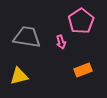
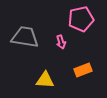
pink pentagon: moved 2 px up; rotated 20 degrees clockwise
gray trapezoid: moved 2 px left
yellow triangle: moved 26 px right, 4 px down; rotated 18 degrees clockwise
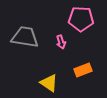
pink pentagon: rotated 15 degrees clockwise
yellow triangle: moved 4 px right, 3 px down; rotated 30 degrees clockwise
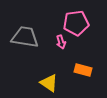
pink pentagon: moved 5 px left, 4 px down; rotated 10 degrees counterclockwise
orange rectangle: rotated 36 degrees clockwise
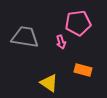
pink pentagon: moved 2 px right
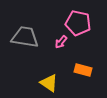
pink pentagon: rotated 20 degrees clockwise
pink arrow: rotated 56 degrees clockwise
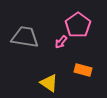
pink pentagon: moved 2 px down; rotated 25 degrees clockwise
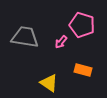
pink pentagon: moved 4 px right; rotated 20 degrees counterclockwise
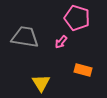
pink pentagon: moved 5 px left, 7 px up
yellow triangle: moved 8 px left; rotated 24 degrees clockwise
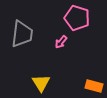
gray trapezoid: moved 3 px left, 3 px up; rotated 88 degrees clockwise
orange rectangle: moved 11 px right, 16 px down
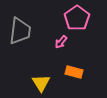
pink pentagon: rotated 20 degrees clockwise
gray trapezoid: moved 2 px left, 3 px up
orange rectangle: moved 20 px left, 14 px up
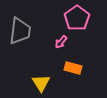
orange rectangle: moved 1 px left, 4 px up
